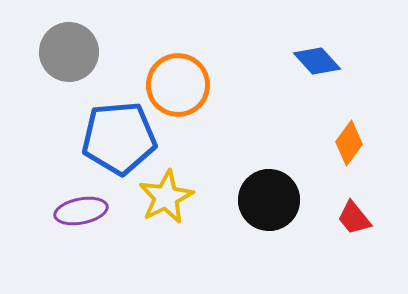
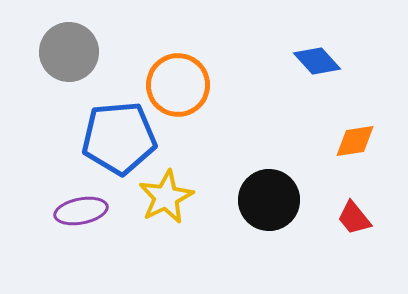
orange diamond: moved 6 px right, 2 px up; rotated 45 degrees clockwise
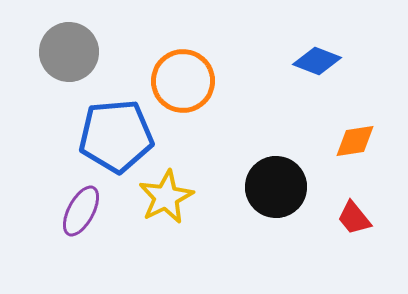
blue diamond: rotated 27 degrees counterclockwise
orange circle: moved 5 px right, 4 px up
blue pentagon: moved 3 px left, 2 px up
black circle: moved 7 px right, 13 px up
purple ellipse: rotated 51 degrees counterclockwise
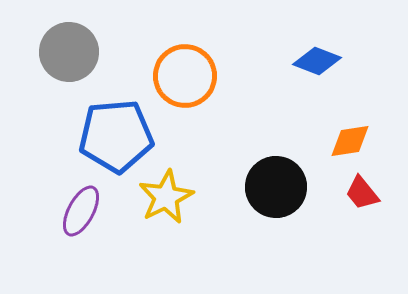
orange circle: moved 2 px right, 5 px up
orange diamond: moved 5 px left
red trapezoid: moved 8 px right, 25 px up
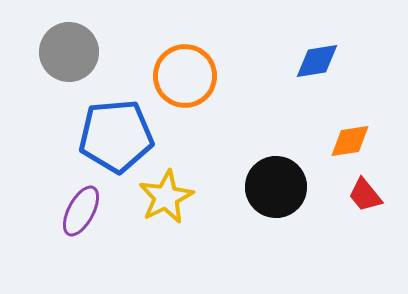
blue diamond: rotated 30 degrees counterclockwise
red trapezoid: moved 3 px right, 2 px down
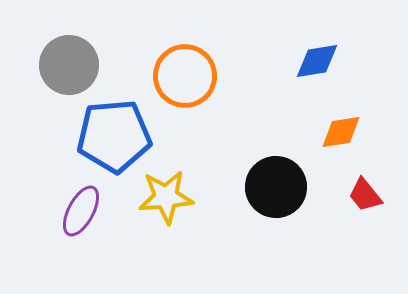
gray circle: moved 13 px down
blue pentagon: moved 2 px left
orange diamond: moved 9 px left, 9 px up
yellow star: rotated 22 degrees clockwise
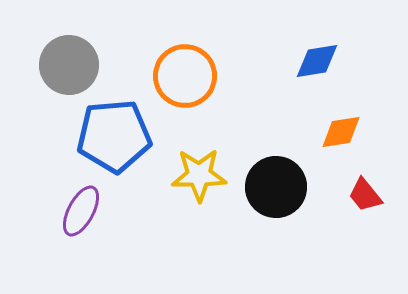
yellow star: moved 33 px right, 22 px up; rotated 4 degrees clockwise
